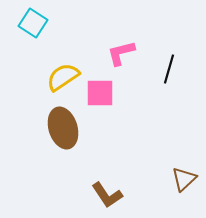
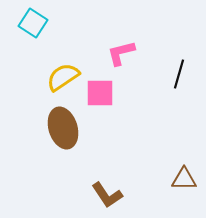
black line: moved 10 px right, 5 px down
brown triangle: rotated 44 degrees clockwise
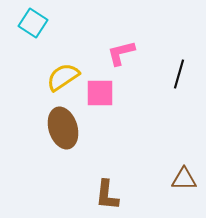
brown L-shape: rotated 40 degrees clockwise
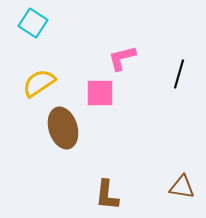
pink L-shape: moved 1 px right, 5 px down
yellow semicircle: moved 24 px left, 6 px down
brown triangle: moved 2 px left, 8 px down; rotated 8 degrees clockwise
